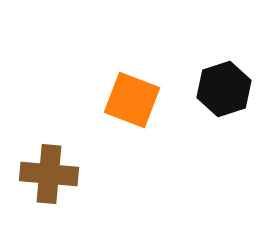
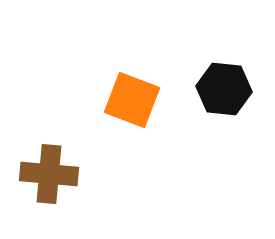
black hexagon: rotated 24 degrees clockwise
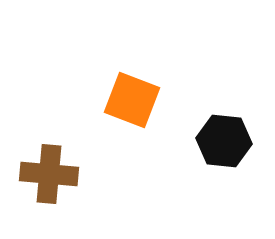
black hexagon: moved 52 px down
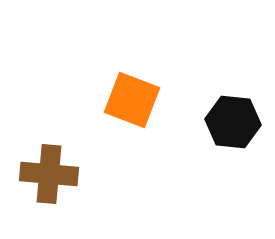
black hexagon: moved 9 px right, 19 px up
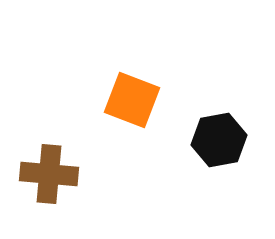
black hexagon: moved 14 px left, 18 px down; rotated 16 degrees counterclockwise
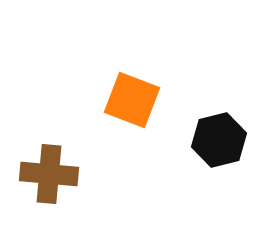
black hexagon: rotated 4 degrees counterclockwise
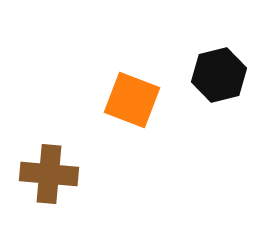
black hexagon: moved 65 px up
